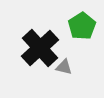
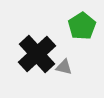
black cross: moved 3 px left, 6 px down
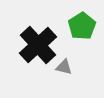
black cross: moved 1 px right, 9 px up
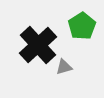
gray triangle: rotated 30 degrees counterclockwise
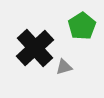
black cross: moved 3 px left, 3 px down
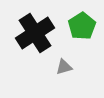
black cross: moved 15 px up; rotated 9 degrees clockwise
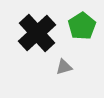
black cross: moved 2 px right; rotated 9 degrees counterclockwise
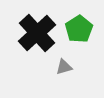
green pentagon: moved 3 px left, 3 px down
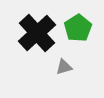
green pentagon: moved 1 px left, 1 px up
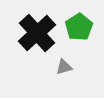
green pentagon: moved 1 px right, 1 px up
